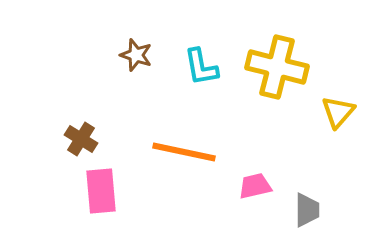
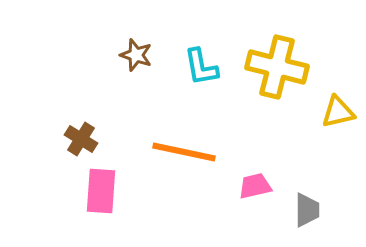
yellow triangle: rotated 36 degrees clockwise
pink rectangle: rotated 9 degrees clockwise
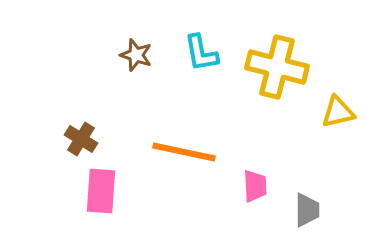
cyan L-shape: moved 14 px up
pink trapezoid: rotated 100 degrees clockwise
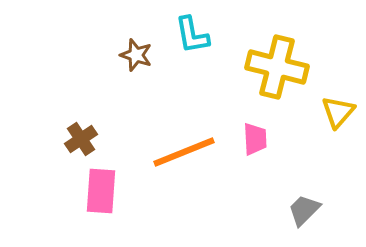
cyan L-shape: moved 9 px left, 18 px up
yellow triangle: rotated 36 degrees counterclockwise
brown cross: rotated 24 degrees clockwise
orange line: rotated 34 degrees counterclockwise
pink trapezoid: moved 47 px up
gray trapezoid: moved 3 px left; rotated 135 degrees counterclockwise
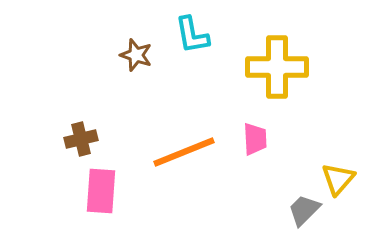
yellow cross: rotated 14 degrees counterclockwise
yellow triangle: moved 67 px down
brown cross: rotated 20 degrees clockwise
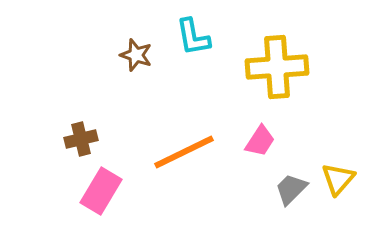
cyan L-shape: moved 1 px right, 2 px down
yellow cross: rotated 4 degrees counterclockwise
pink trapezoid: moved 5 px right, 2 px down; rotated 36 degrees clockwise
orange line: rotated 4 degrees counterclockwise
pink rectangle: rotated 27 degrees clockwise
gray trapezoid: moved 13 px left, 21 px up
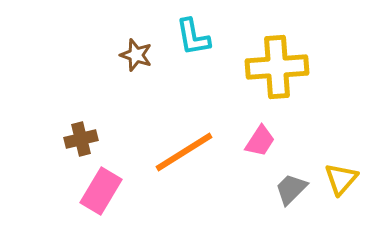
orange line: rotated 6 degrees counterclockwise
yellow triangle: moved 3 px right
